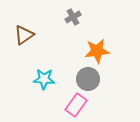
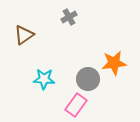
gray cross: moved 4 px left
orange star: moved 17 px right, 12 px down
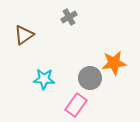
gray circle: moved 2 px right, 1 px up
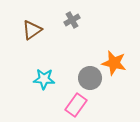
gray cross: moved 3 px right, 3 px down
brown triangle: moved 8 px right, 5 px up
orange star: rotated 20 degrees clockwise
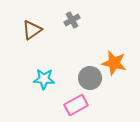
pink rectangle: rotated 25 degrees clockwise
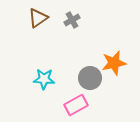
brown triangle: moved 6 px right, 12 px up
orange star: rotated 25 degrees counterclockwise
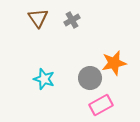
brown triangle: rotated 30 degrees counterclockwise
cyan star: rotated 15 degrees clockwise
pink rectangle: moved 25 px right
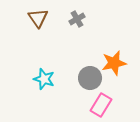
gray cross: moved 5 px right, 1 px up
pink rectangle: rotated 30 degrees counterclockwise
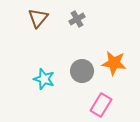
brown triangle: rotated 15 degrees clockwise
orange star: rotated 20 degrees clockwise
gray circle: moved 8 px left, 7 px up
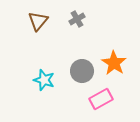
brown triangle: moved 3 px down
orange star: rotated 25 degrees clockwise
cyan star: moved 1 px down
pink rectangle: moved 6 px up; rotated 30 degrees clockwise
